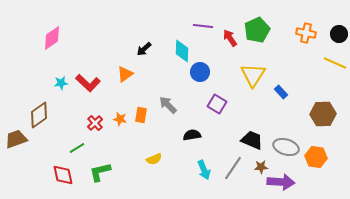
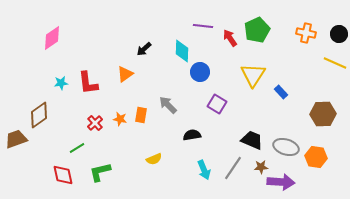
red L-shape: rotated 40 degrees clockwise
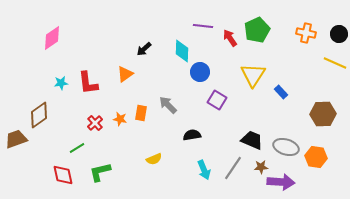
purple square: moved 4 px up
orange rectangle: moved 2 px up
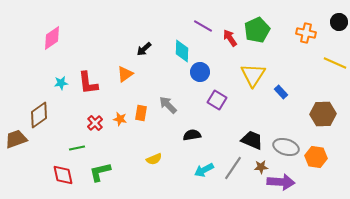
purple line: rotated 24 degrees clockwise
black circle: moved 12 px up
green line: rotated 21 degrees clockwise
cyan arrow: rotated 84 degrees clockwise
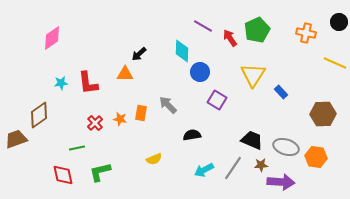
black arrow: moved 5 px left, 5 px down
orange triangle: rotated 36 degrees clockwise
brown star: moved 2 px up
